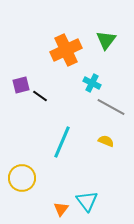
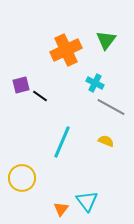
cyan cross: moved 3 px right
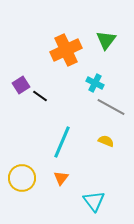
purple square: rotated 18 degrees counterclockwise
cyan triangle: moved 7 px right
orange triangle: moved 31 px up
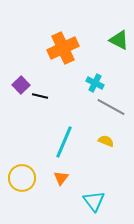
green triangle: moved 13 px right; rotated 40 degrees counterclockwise
orange cross: moved 3 px left, 2 px up
purple square: rotated 12 degrees counterclockwise
black line: rotated 21 degrees counterclockwise
cyan line: moved 2 px right
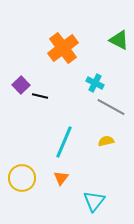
orange cross: rotated 12 degrees counterclockwise
yellow semicircle: rotated 35 degrees counterclockwise
cyan triangle: rotated 15 degrees clockwise
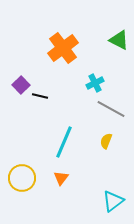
cyan cross: rotated 36 degrees clockwise
gray line: moved 2 px down
yellow semicircle: rotated 56 degrees counterclockwise
cyan triangle: moved 19 px right; rotated 15 degrees clockwise
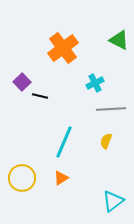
purple square: moved 1 px right, 3 px up
gray line: rotated 32 degrees counterclockwise
orange triangle: rotated 21 degrees clockwise
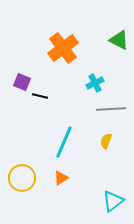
purple square: rotated 24 degrees counterclockwise
